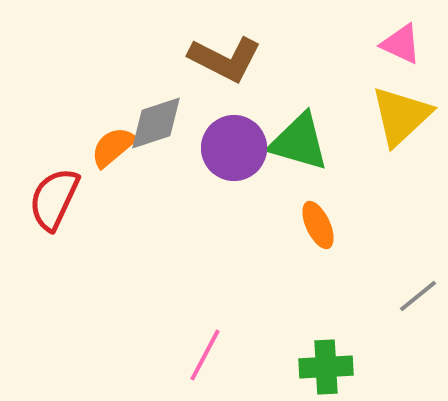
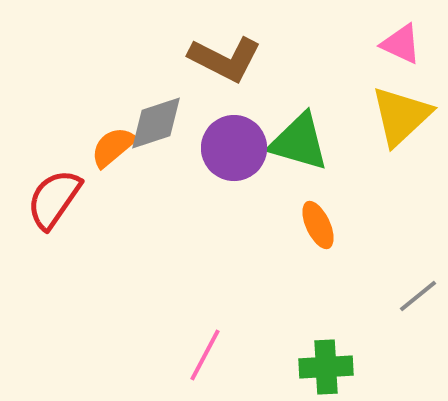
red semicircle: rotated 10 degrees clockwise
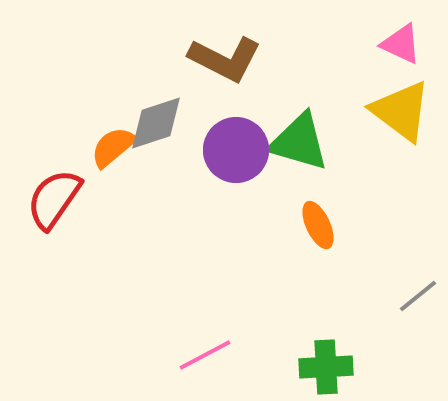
yellow triangle: moved 5 px up; rotated 40 degrees counterclockwise
purple circle: moved 2 px right, 2 px down
pink line: rotated 34 degrees clockwise
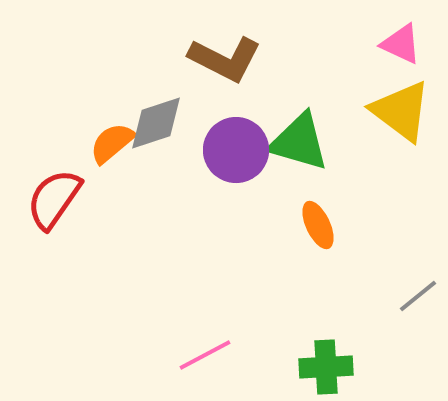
orange semicircle: moved 1 px left, 4 px up
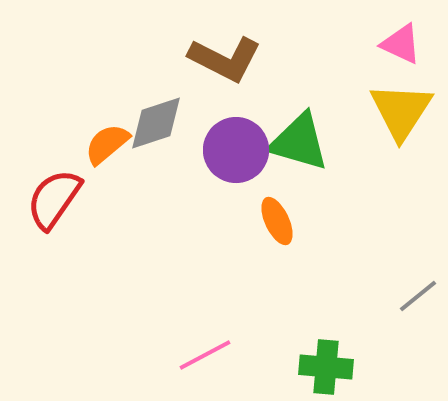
yellow triangle: rotated 26 degrees clockwise
orange semicircle: moved 5 px left, 1 px down
orange ellipse: moved 41 px left, 4 px up
green cross: rotated 8 degrees clockwise
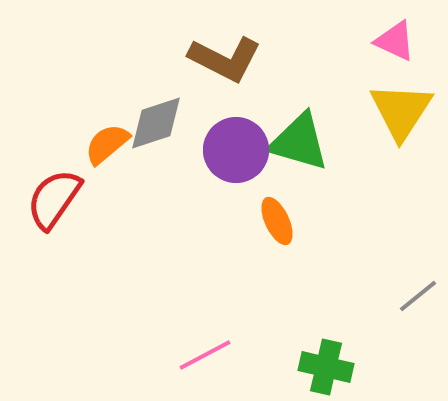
pink triangle: moved 6 px left, 3 px up
green cross: rotated 8 degrees clockwise
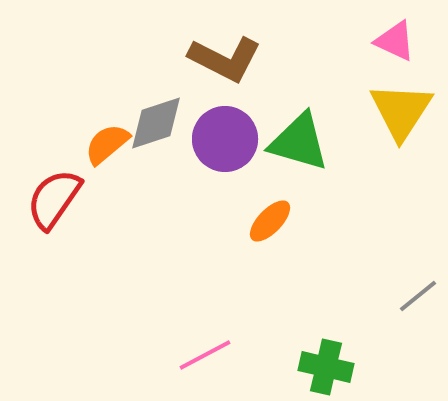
purple circle: moved 11 px left, 11 px up
orange ellipse: moved 7 px left; rotated 69 degrees clockwise
